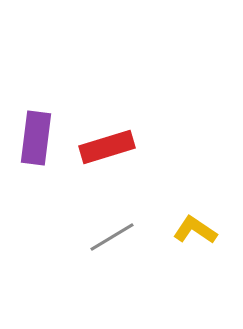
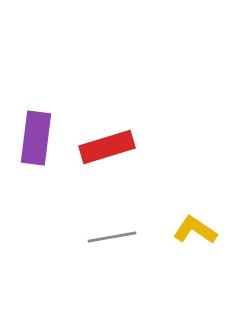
gray line: rotated 21 degrees clockwise
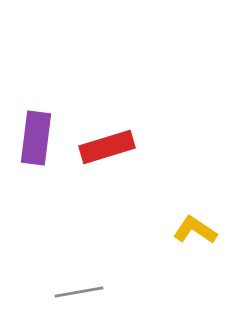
gray line: moved 33 px left, 55 px down
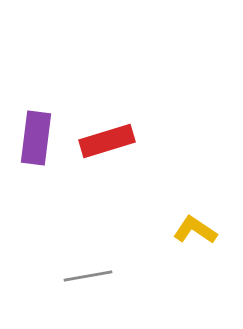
red rectangle: moved 6 px up
gray line: moved 9 px right, 16 px up
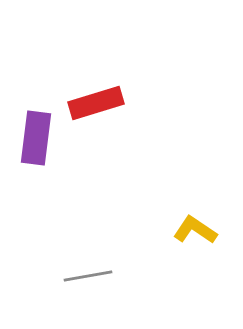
red rectangle: moved 11 px left, 38 px up
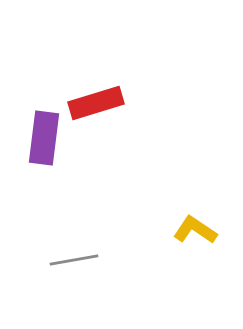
purple rectangle: moved 8 px right
gray line: moved 14 px left, 16 px up
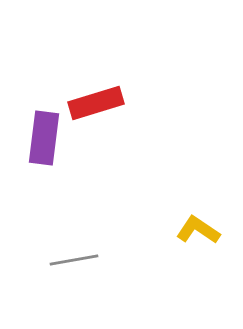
yellow L-shape: moved 3 px right
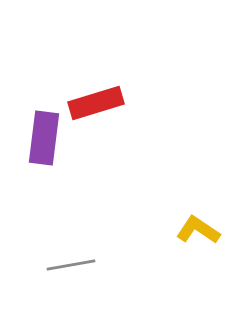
gray line: moved 3 px left, 5 px down
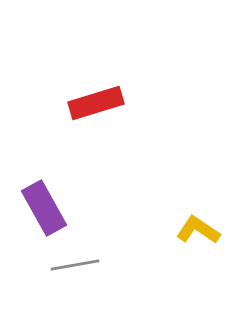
purple rectangle: moved 70 px down; rotated 36 degrees counterclockwise
gray line: moved 4 px right
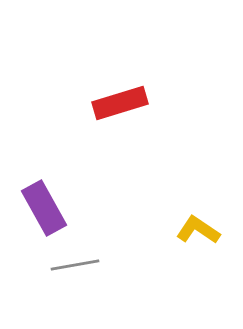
red rectangle: moved 24 px right
